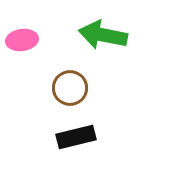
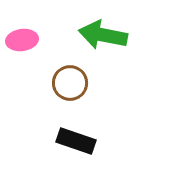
brown circle: moved 5 px up
black rectangle: moved 4 px down; rotated 33 degrees clockwise
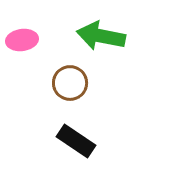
green arrow: moved 2 px left, 1 px down
black rectangle: rotated 15 degrees clockwise
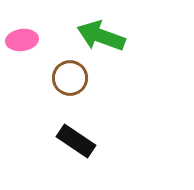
green arrow: rotated 9 degrees clockwise
brown circle: moved 5 px up
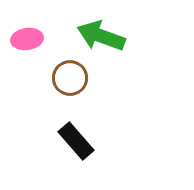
pink ellipse: moved 5 px right, 1 px up
black rectangle: rotated 15 degrees clockwise
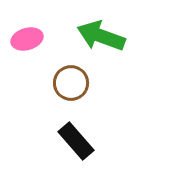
pink ellipse: rotated 8 degrees counterclockwise
brown circle: moved 1 px right, 5 px down
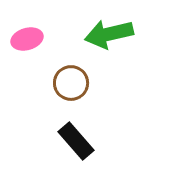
green arrow: moved 8 px right, 2 px up; rotated 33 degrees counterclockwise
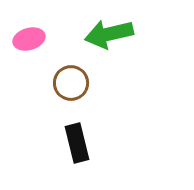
pink ellipse: moved 2 px right
black rectangle: moved 1 px right, 2 px down; rotated 27 degrees clockwise
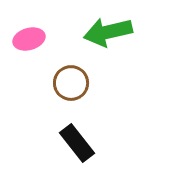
green arrow: moved 1 px left, 2 px up
black rectangle: rotated 24 degrees counterclockwise
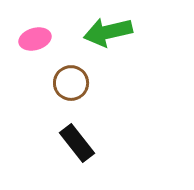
pink ellipse: moved 6 px right
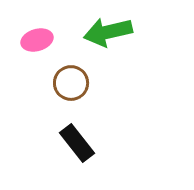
pink ellipse: moved 2 px right, 1 px down
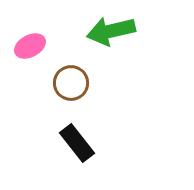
green arrow: moved 3 px right, 1 px up
pink ellipse: moved 7 px left, 6 px down; rotated 12 degrees counterclockwise
